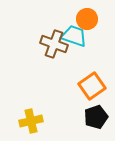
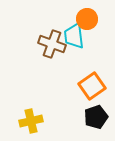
cyan trapezoid: rotated 116 degrees counterclockwise
brown cross: moved 2 px left
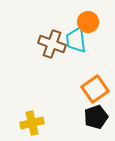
orange circle: moved 1 px right, 3 px down
cyan trapezoid: moved 2 px right, 4 px down
orange square: moved 3 px right, 3 px down
yellow cross: moved 1 px right, 2 px down
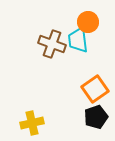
cyan trapezoid: moved 2 px right
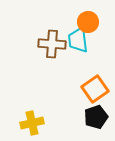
brown cross: rotated 16 degrees counterclockwise
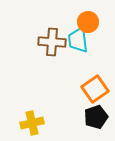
brown cross: moved 2 px up
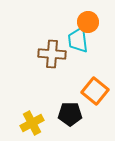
brown cross: moved 12 px down
orange square: moved 2 px down; rotated 16 degrees counterclockwise
black pentagon: moved 26 px left, 3 px up; rotated 20 degrees clockwise
yellow cross: rotated 15 degrees counterclockwise
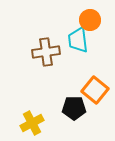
orange circle: moved 2 px right, 2 px up
brown cross: moved 6 px left, 2 px up; rotated 12 degrees counterclockwise
orange square: moved 1 px up
black pentagon: moved 4 px right, 6 px up
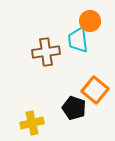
orange circle: moved 1 px down
black pentagon: rotated 20 degrees clockwise
yellow cross: rotated 15 degrees clockwise
